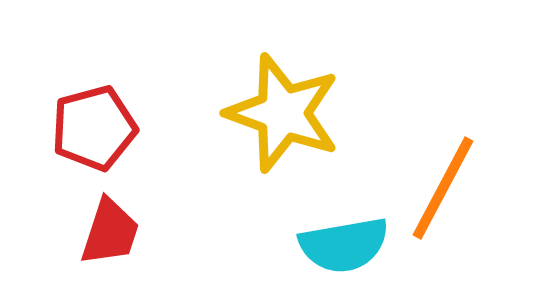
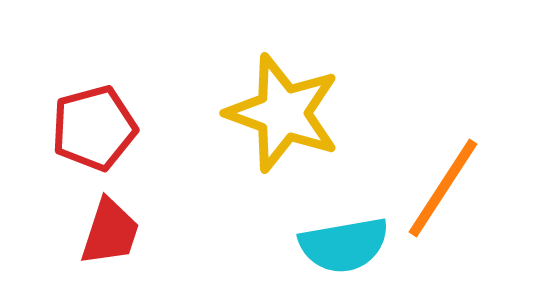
orange line: rotated 5 degrees clockwise
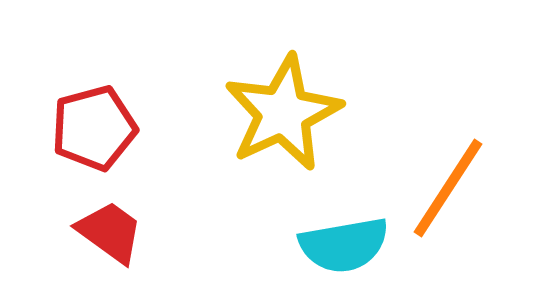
yellow star: rotated 27 degrees clockwise
orange line: moved 5 px right
red trapezoid: rotated 72 degrees counterclockwise
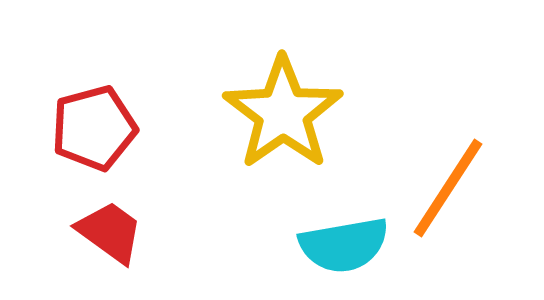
yellow star: rotated 10 degrees counterclockwise
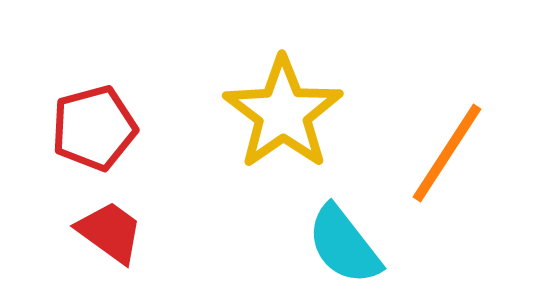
orange line: moved 1 px left, 35 px up
cyan semicircle: rotated 62 degrees clockwise
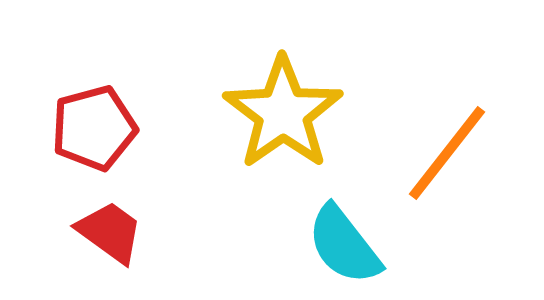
orange line: rotated 5 degrees clockwise
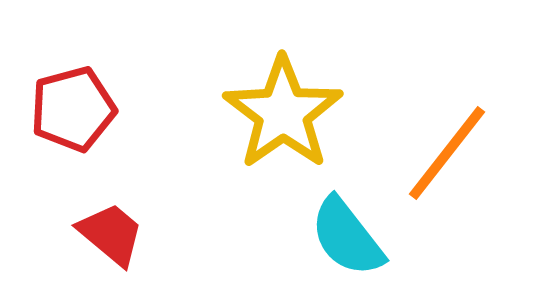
red pentagon: moved 21 px left, 19 px up
red trapezoid: moved 1 px right, 2 px down; rotated 4 degrees clockwise
cyan semicircle: moved 3 px right, 8 px up
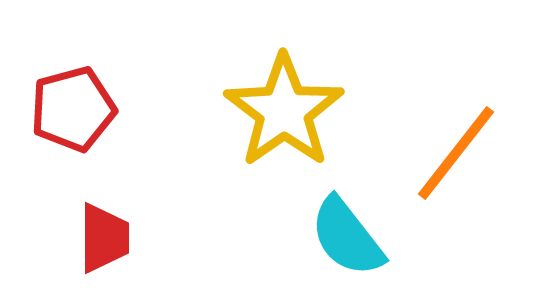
yellow star: moved 1 px right, 2 px up
orange line: moved 9 px right
red trapezoid: moved 7 px left, 4 px down; rotated 50 degrees clockwise
